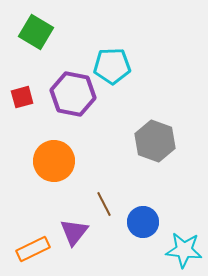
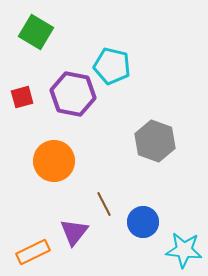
cyan pentagon: rotated 15 degrees clockwise
orange rectangle: moved 3 px down
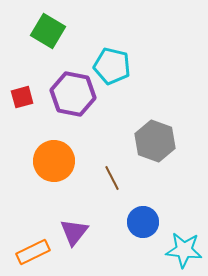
green square: moved 12 px right, 1 px up
brown line: moved 8 px right, 26 px up
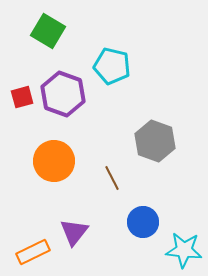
purple hexagon: moved 10 px left; rotated 9 degrees clockwise
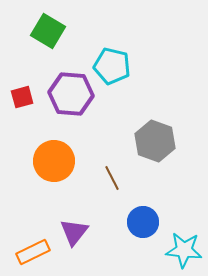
purple hexagon: moved 8 px right; rotated 15 degrees counterclockwise
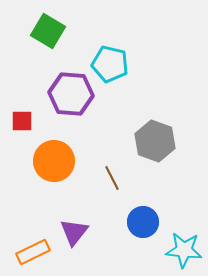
cyan pentagon: moved 2 px left, 2 px up
red square: moved 24 px down; rotated 15 degrees clockwise
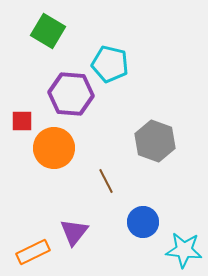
orange circle: moved 13 px up
brown line: moved 6 px left, 3 px down
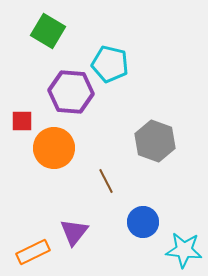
purple hexagon: moved 2 px up
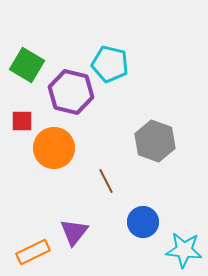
green square: moved 21 px left, 34 px down
purple hexagon: rotated 9 degrees clockwise
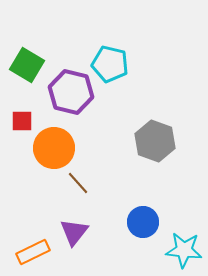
brown line: moved 28 px left, 2 px down; rotated 15 degrees counterclockwise
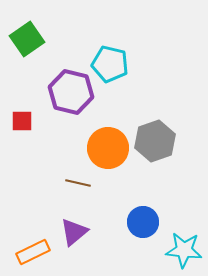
green square: moved 26 px up; rotated 24 degrees clockwise
gray hexagon: rotated 21 degrees clockwise
orange circle: moved 54 px right
brown line: rotated 35 degrees counterclockwise
purple triangle: rotated 12 degrees clockwise
